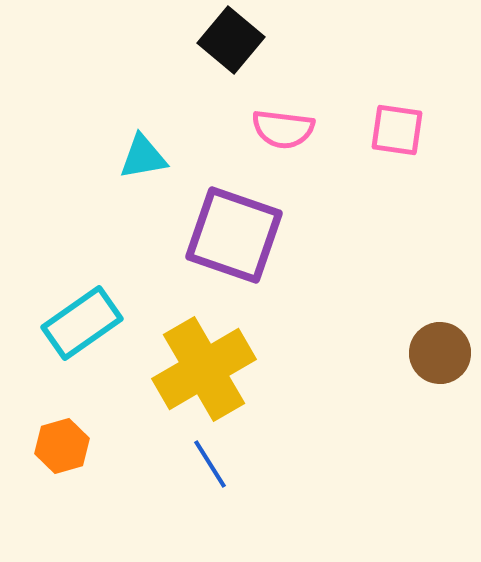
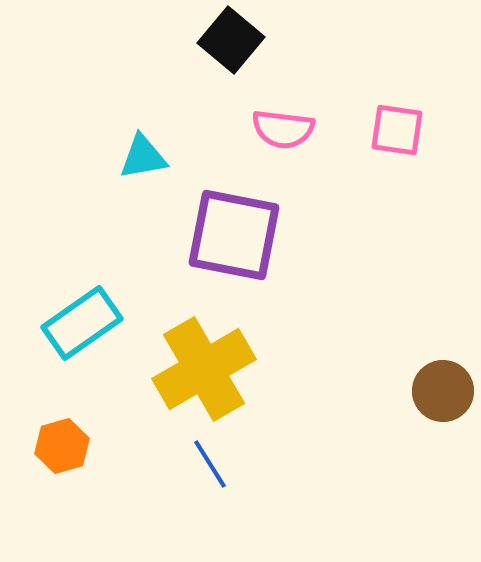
purple square: rotated 8 degrees counterclockwise
brown circle: moved 3 px right, 38 px down
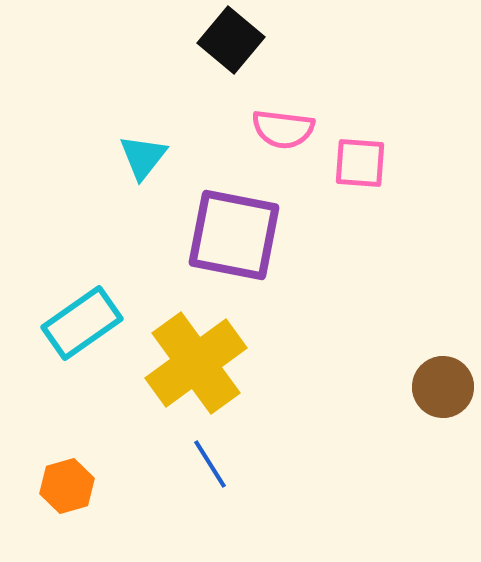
pink square: moved 37 px left, 33 px down; rotated 4 degrees counterclockwise
cyan triangle: rotated 42 degrees counterclockwise
yellow cross: moved 8 px left, 6 px up; rotated 6 degrees counterclockwise
brown circle: moved 4 px up
orange hexagon: moved 5 px right, 40 px down
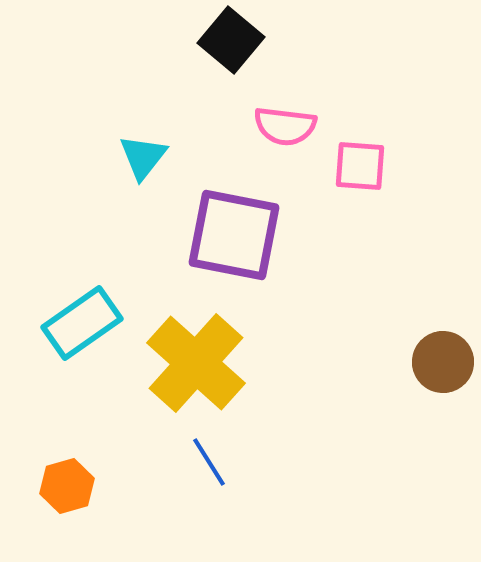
pink semicircle: moved 2 px right, 3 px up
pink square: moved 3 px down
yellow cross: rotated 12 degrees counterclockwise
brown circle: moved 25 px up
blue line: moved 1 px left, 2 px up
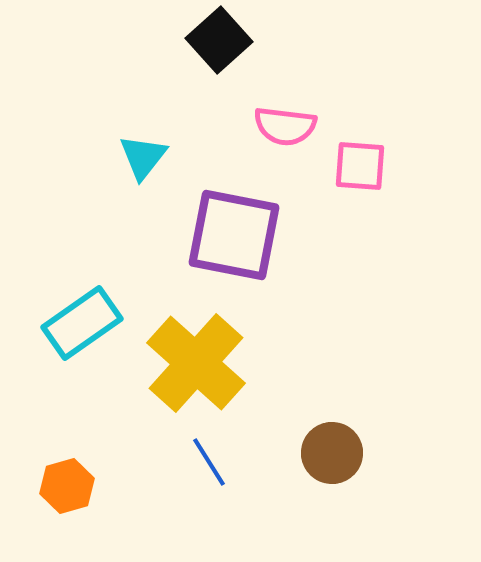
black square: moved 12 px left; rotated 8 degrees clockwise
brown circle: moved 111 px left, 91 px down
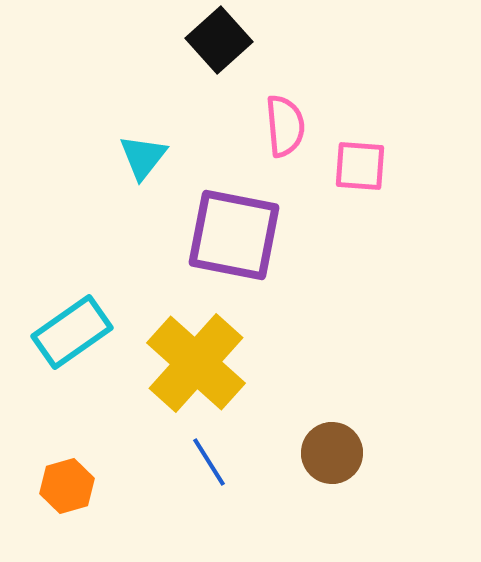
pink semicircle: rotated 102 degrees counterclockwise
cyan rectangle: moved 10 px left, 9 px down
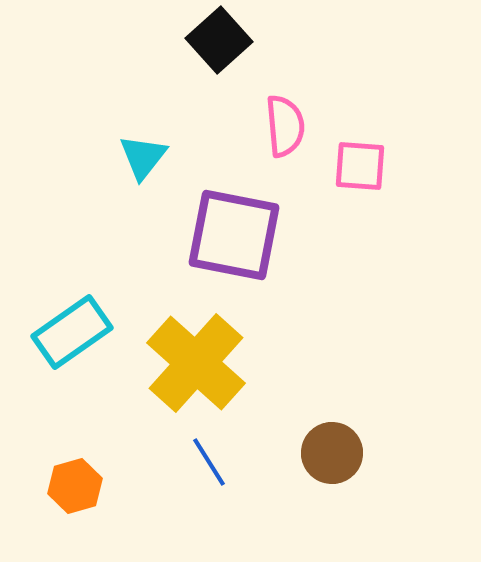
orange hexagon: moved 8 px right
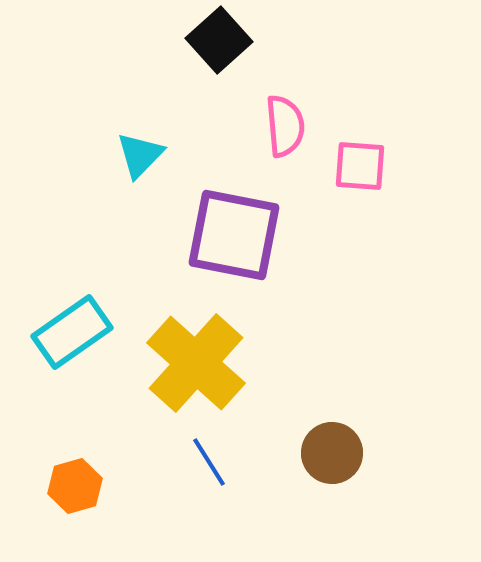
cyan triangle: moved 3 px left, 2 px up; rotated 6 degrees clockwise
